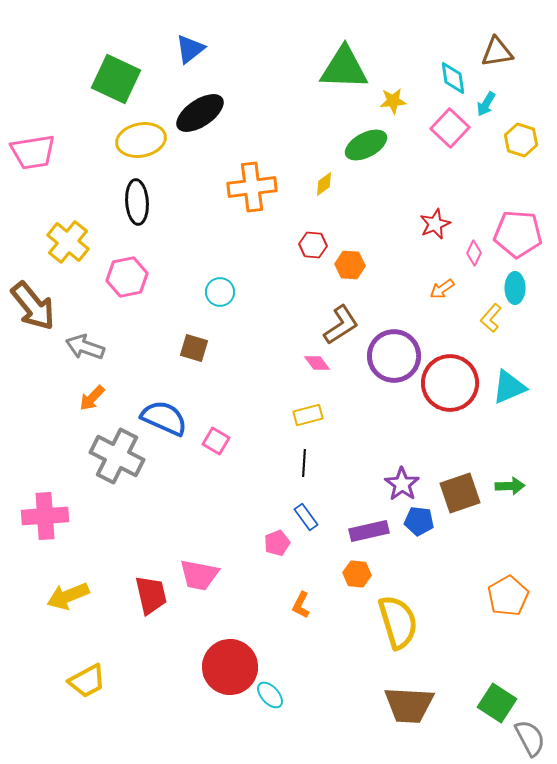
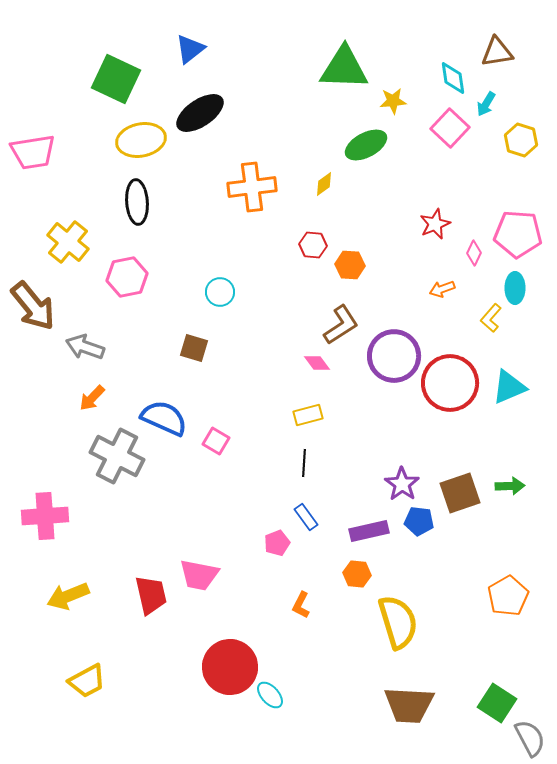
orange arrow at (442, 289): rotated 15 degrees clockwise
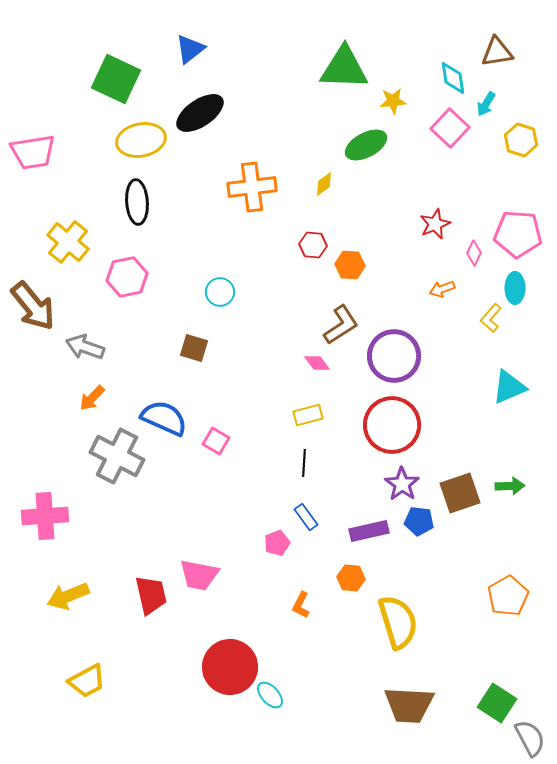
red circle at (450, 383): moved 58 px left, 42 px down
orange hexagon at (357, 574): moved 6 px left, 4 px down
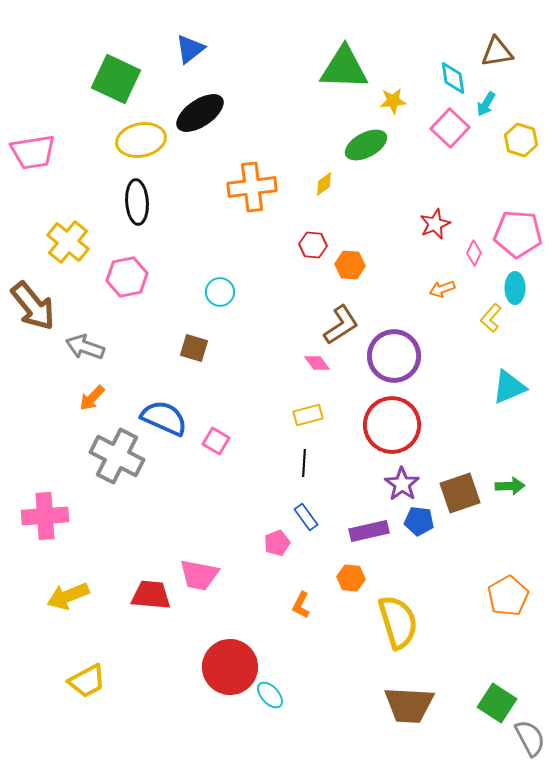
red trapezoid at (151, 595): rotated 72 degrees counterclockwise
